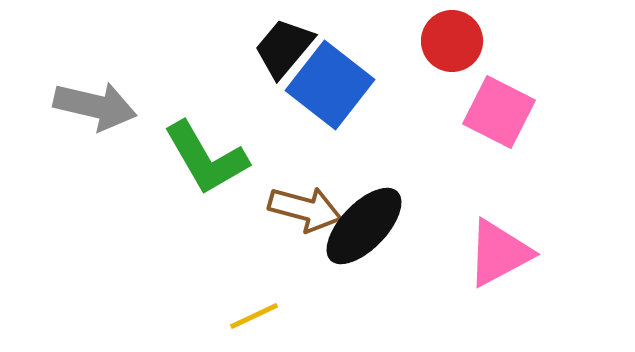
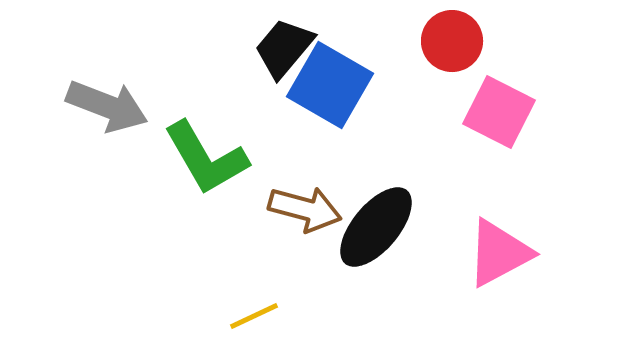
blue square: rotated 8 degrees counterclockwise
gray arrow: moved 12 px right; rotated 8 degrees clockwise
black ellipse: moved 12 px right, 1 px down; rotated 4 degrees counterclockwise
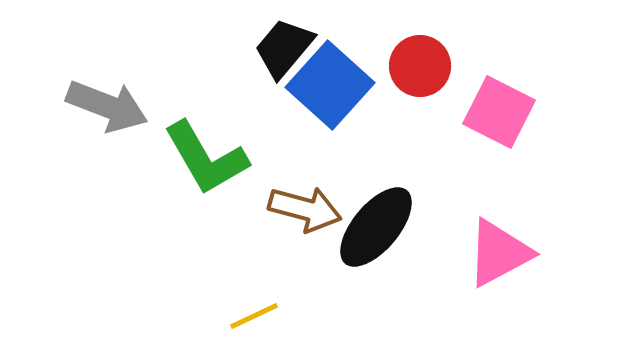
red circle: moved 32 px left, 25 px down
blue square: rotated 12 degrees clockwise
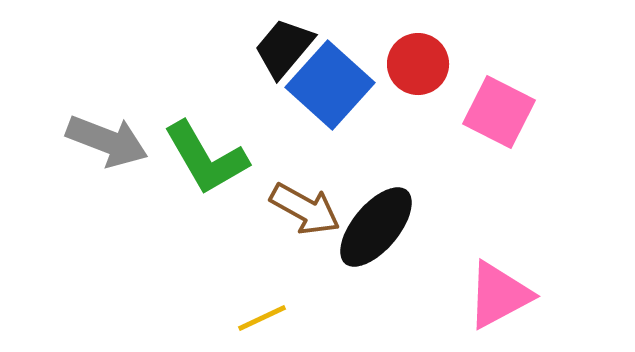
red circle: moved 2 px left, 2 px up
gray arrow: moved 35 px down
brown arrow: rotated 14 degrees clockwise
pink triangle: moved 42 px down
yellow line: moved 8 px right, 2 px down
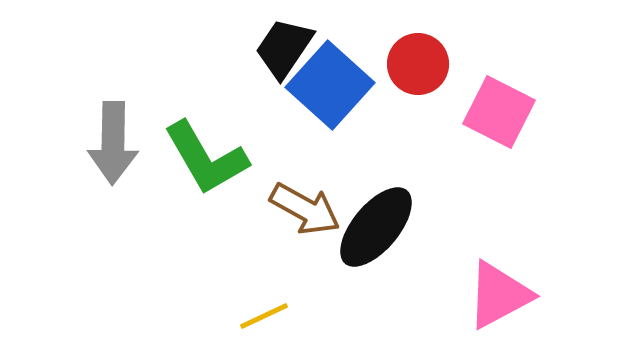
black trapezoid: rotated 6 degrees counterclockwise
gray arrow: moved 6 px right, 2 px down; rotated 70 degrees clockwise
yellow line: moved 2 px right, 2 px up
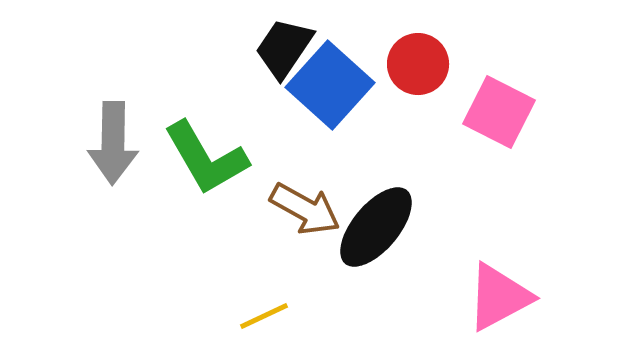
pink triangle: moved 2 px down
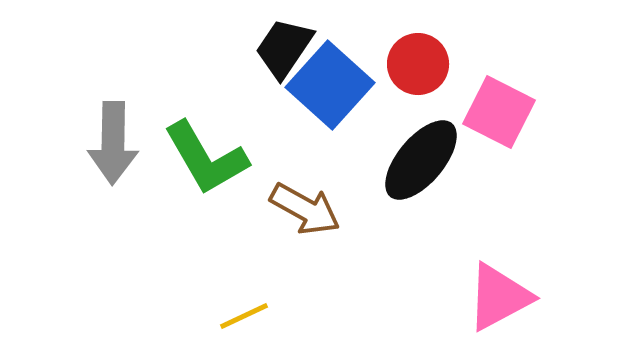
black ellipse: moved 45 px right, 67 px up
yellow line: moved 20 px left
